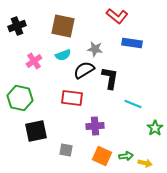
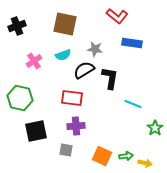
brown square: moved 2 px right, 2 px up
purple cross: moved 19 px left
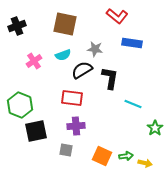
black semicircle: moved 2 px left
green hexagon: moved 7 px down; rotated 10 degrees clockwise
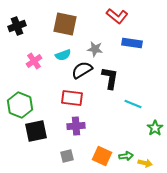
gray square: moved 1 px right, 6 px down; rotated 24 degrees counterclockwise
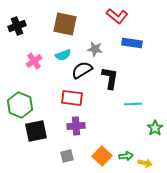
cyan line: rotated 24 degrees counterclockwise
orange square: rotated 18 degrees clockwise
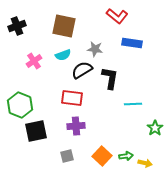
brown square: moved 1 px left, 2 px down
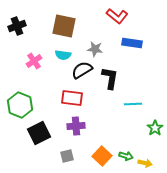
cyan semicircle: rotated 28 degrees clockwise
black square: moved 3 px right, 2 px down; rotated 15 degrees counterclockwise
green arrow: rotated 24 degrees clockwise
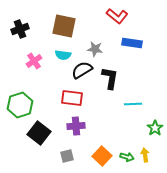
black cross: moved 3 px right, 3 px down
green hexagon: rotated 20 degrees clockwise
black square: rotated 25 degrees counterclockwise
green arrow: moved 1 px right, 1 px down
yellow arrow: moved 8 px up; rotated 112 degrees counterclockwise
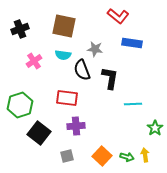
red L-shape: moved 1 px right
black semicircle: rotated 80 degrees counterclockwise
red rectangle: moved 5 px left
